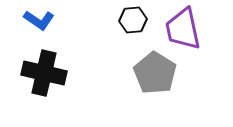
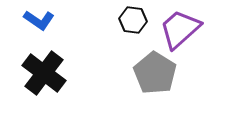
black hexagon: rotated 12 degrees clockwise
purple trapezoid: moved 3 px left; rotated 60 degrees clockwise
black cross: rotated 24 degrees clockwise
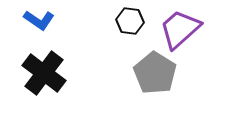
black hexagon: moved 3 px left, 1 px down
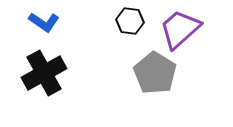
blue L-shape: moved 5 px right, 2 px down
black cross: rotated 24 degrees clockwise
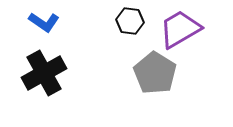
purple trapezoid: rotated 12 degrees clockwise
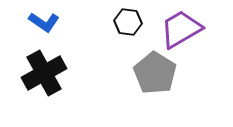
black hexagon: moved 2 px left, 1 px down
purple trapezoid: moved 1 px right
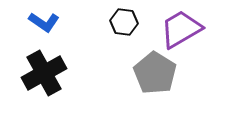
black hexagon: moved 4 px left
